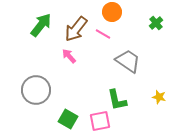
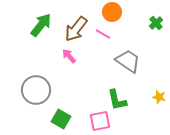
green square: moved 7 px left
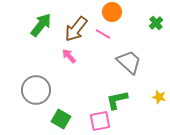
gray trapezoid: moved 1 px right, 1 px down; rotated 8 degrees clockwise
green L-shape: rotated 90 degrees clockwise
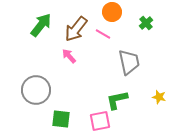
green cross: moved 10 px left
gray trapezoid: rotated 36 degrees clockwise
green square: rotated 24 degrees counterclockwise
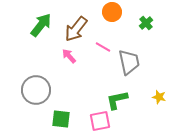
pink line: moved 13 px down
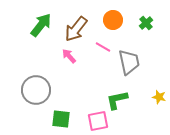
orange circle: moved 1 px right, 8 px down
pink square: moved 2 px left
